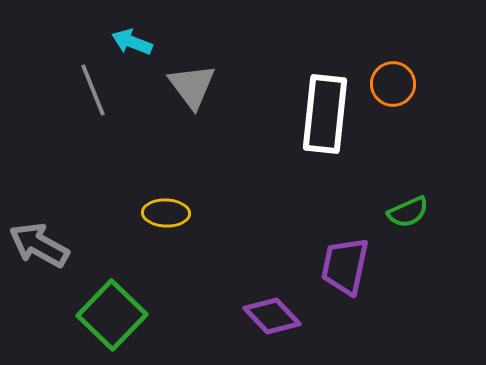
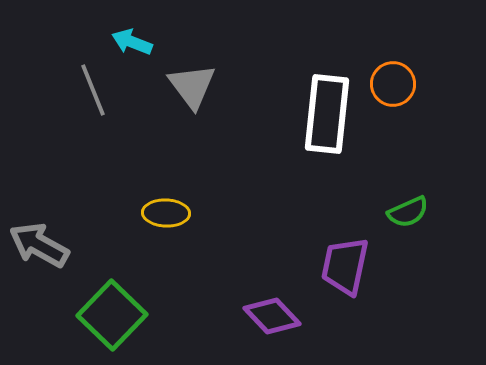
white rectangle: moved 2 px right
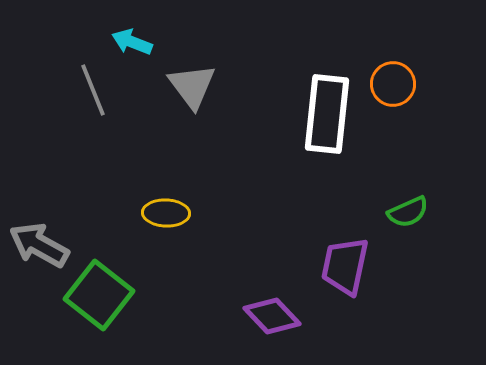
green square: moved 13 px left, 20 px up; rotated 6 degrees counterclockwise
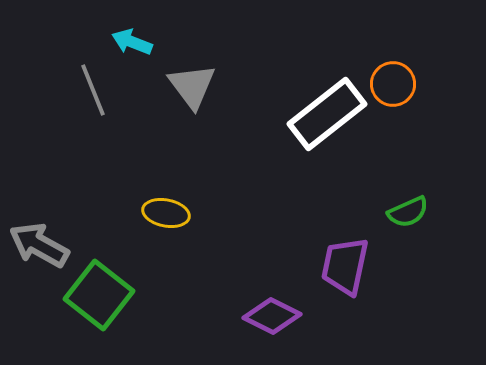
white rectangle: rotated 46 degrees clockwise
yellow ellipse: rotated 9 degrees clockwise
purple diamond: rotated 20 degrees counterclockwise
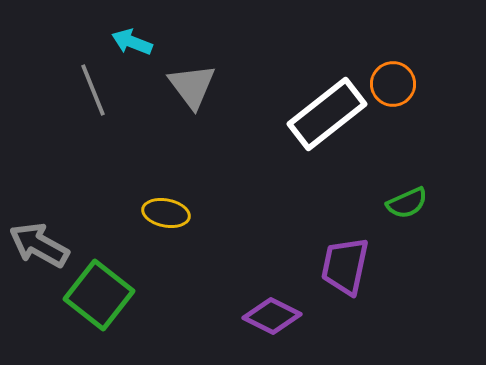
green semicircle: moved 1 px left, 9 px up
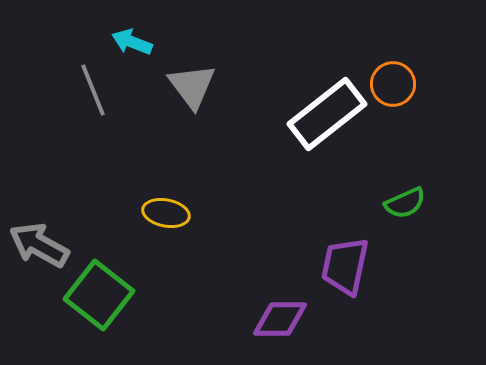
green semicircle: moved 2 px left
purple diamond: moved 8 px right, 3 px down; rotated 26 degrees counterclockwise
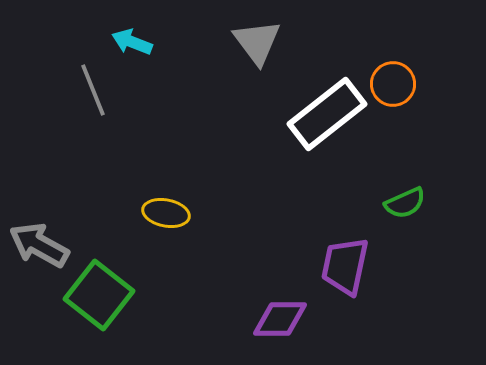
gray triangle: moved 65 px right, 44 px up
